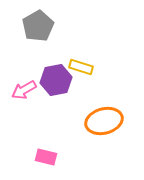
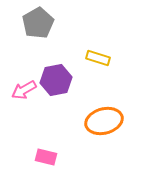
gray pentagon: moved 3 px up
yellow rectangle: moved 17 px right, 9 px up
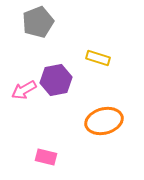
gray pentagon: moved 1 px up; rotated 8 degrees clockwise
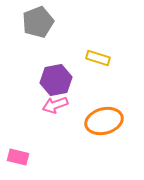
pink arrow: moved 31 px right, 15 px down; rotated 10 degrees clockwise
pink rectangle: moved 28 px left
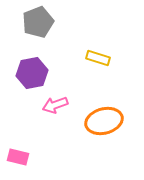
purple hexagon: moved 24 px left, 7 px up
